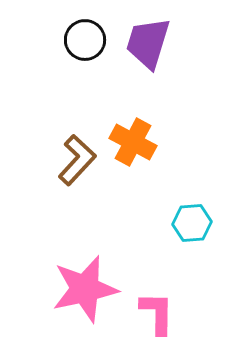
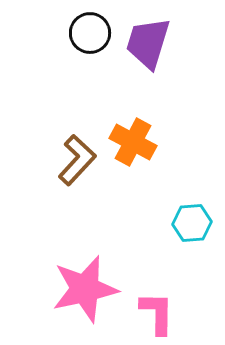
black circle: moved 5 px right, 7 px up
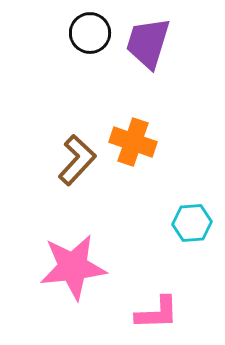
orange cross: rotated 9 degrees counterclockwise
pink star: moved 12 px left, 22 px up; rotated 6 degrees clockwise
pink L-shape: rotated 87 degrees clockwise
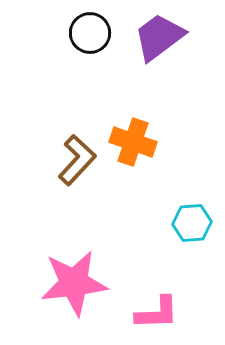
purple trapezoid: moved 11 px right, 6 px up; rotated 36 degrees clockwise
pink star: moved 1 px right, 16 px down
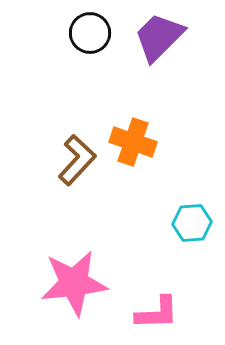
purple trapezoid: rotated 8 degrees counterclockwise
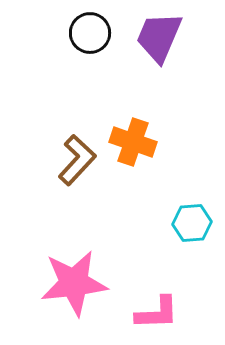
purple trapezoid: rotated 22 degrees counterclockwise
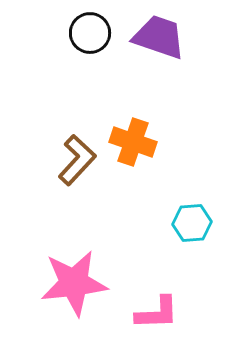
purple trapezoid: rotated 86 degrees clockwise
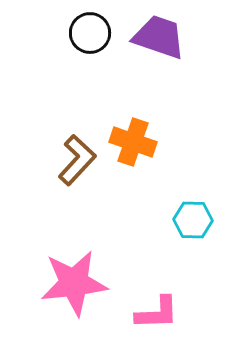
cyan hexagon: moved 1 px right, 3 px up; rotated 6 degrees clockwise
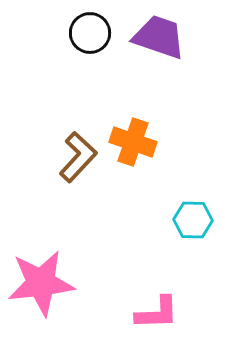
brown L-shape: moved 1 px right, 3 px up
pink star: moved 33 px left
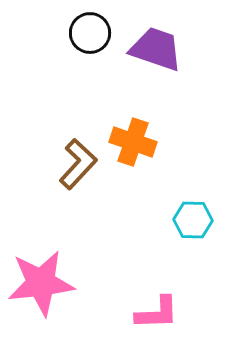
purple trapezoid: moved 3 px left, 12 px down
brown L-shape: moved 7 px down
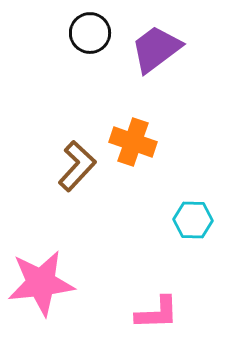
purple trapezoid: rotated 56 degrees counterclockwise
brown L-shape: moved 1 px left, 2 px down
